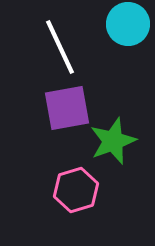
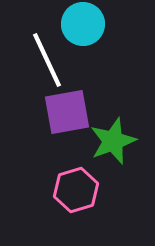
cyan circle: moved 45 px left
white line: moved 13 px left, 13 px down
purple square: moved 4 px down
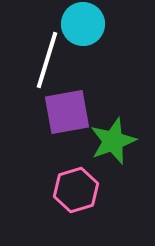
white line: rotated 42 degrees clockwise
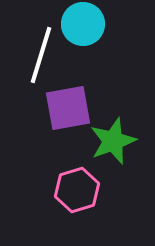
white line: moved 6 px left, 5 px up
purple square: moved 1 px right, 4 px up
pink hexagon: moved 1 px right
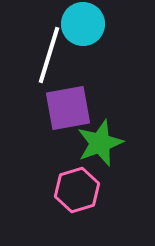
white line: moved 8 px right
green star: moved 13 px left, 2 px down
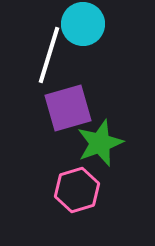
purple square: rotated 6 degrees counterclockwise
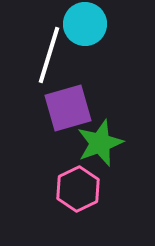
cyan circle: moved 2 px right
pink hexagon: moved 1 px right, 1 px up; rotated 9 degrees counterclockwise
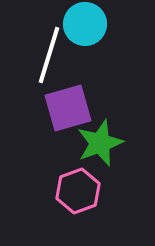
pink hexagon: moved 2 px down; rotated 6 degrees clockwise
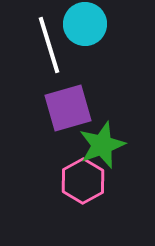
white line: moved 10 px up; rotated 34 degrees counterclockwise
green star: moved 2 px right, 2 px down
pink hexagon: moved 5 px right, 10 px up; rotated 9 degrees counterclockwise
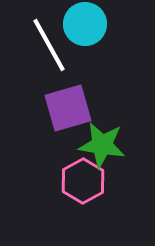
white line: rotated 12 degrees counterclockwise
green star: rotated 30 degrees clockwise
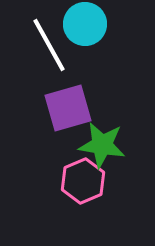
pink hexagon: rotated 6 degrees clockwise
